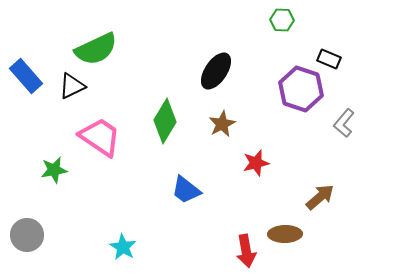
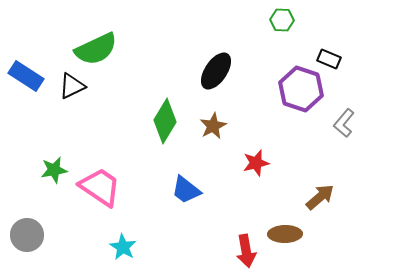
blue rectangle: rotated 16 degrees counterclockwise
brown star: moved 9 px left, 2 px down
pink trapezoid: moved 50 px down
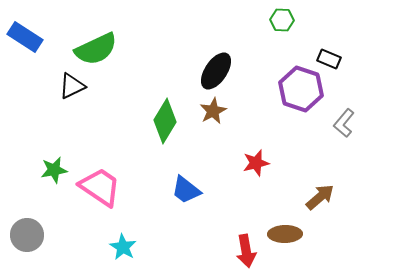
blue rectangle: moved 1 px left, 39 px up
brown star: moved 15 px up
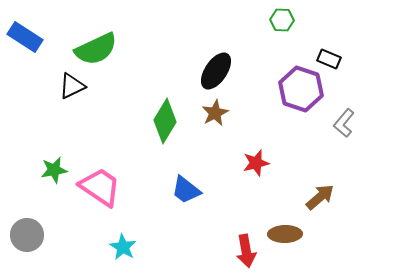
brown star: moved 2 px right, 2 px down
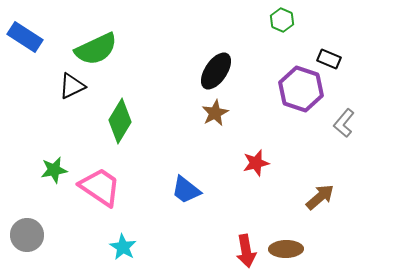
green hexagon: rotated 20 degrees clockwise
green diamond: moved 45 px left
brown ellipse: moved 1 px right, 15 px down
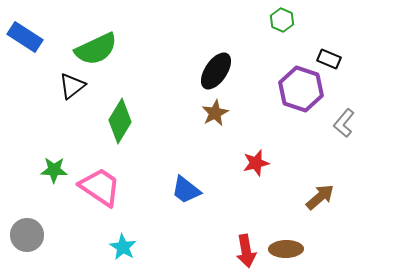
black triangle: rotated 12 degrees counterclockwise
green star: rotated 12 degrees clockwise
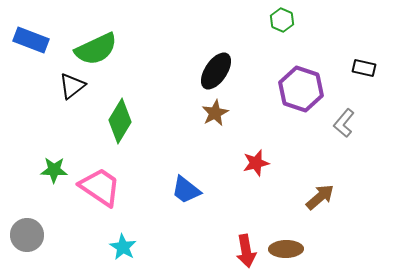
blue rectangle: moved 6 px right, 3 px down; rotated 12 degrees counterclockwise
black rectangle: moved 35 px right, 9 px down; rotated 10 degrees counterclockwise
